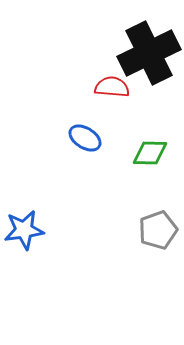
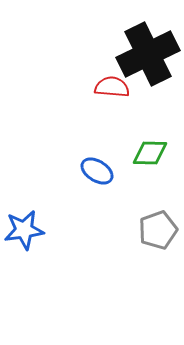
black cross: moved 1 px left, 1 px down
blue ellipse: moved 12 px right, 33 px down
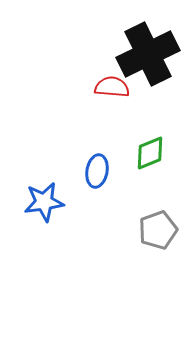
green diamond: rotated 24 degrees counterclockwise
blue ellipse: rotated 68 degrees clockwise
blue star: moved 20 px right, 28 px up
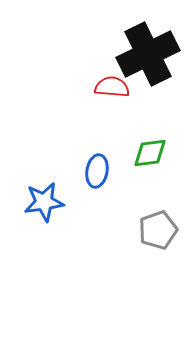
green diamond: rotated 15 degrees clockwise
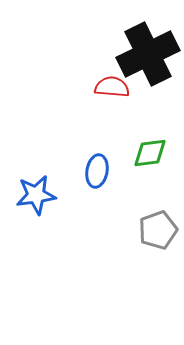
blue star: moved 8 px left, 7 px up
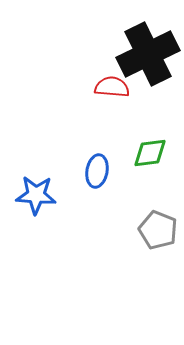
blue star: rotated 12 degrees clockwise
gray pentagon: rotated 30 degrees counterclockwise
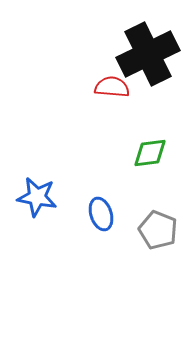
blue ellipse: moved 4 px right, 43 px down; rotated 28 degrees counterclockwise
blue star: moved 1 px right, 2 px down; rotated 6 degrees clockwise
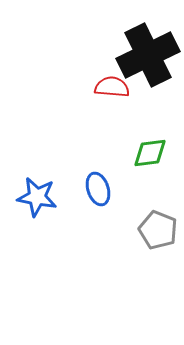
black cross: moved 1 px down
blue ellipse: moved 3 px left, 25 px up
